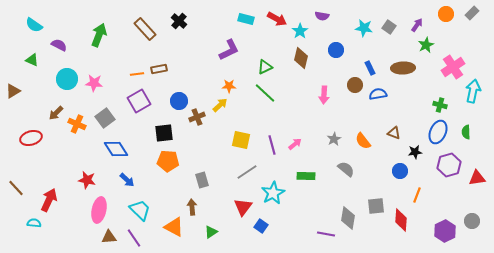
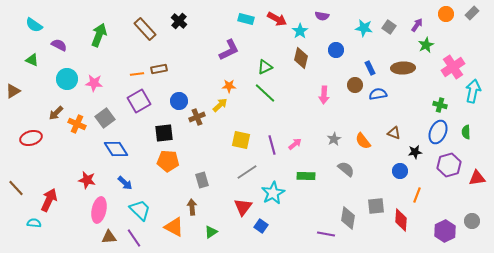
blue arrow at (127, 180): moved 2 px left, 3 px down
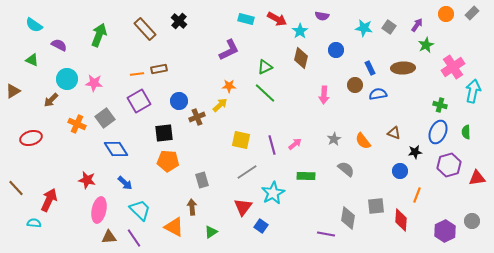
brown arrow at (56, 113): moved 5 px left, 13 px up
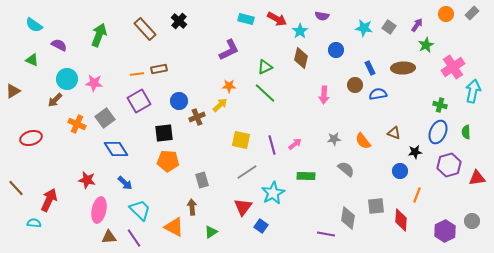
brown arrow at (51, 100): moved 4 px right
gray star at (334, 139): rotated 24 degrees clockwise
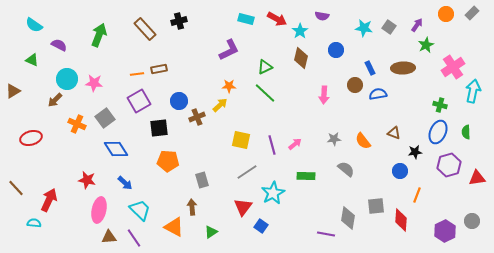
black cross at (179, 21): rotated 35 degrees clockwise
black square at (164, 133): moved 5 px left, 5 px up
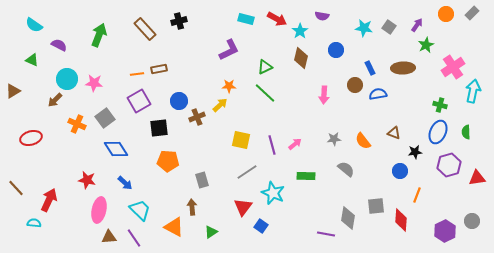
cyan star at (273, 193): rotated 20 degrees counterclockwise
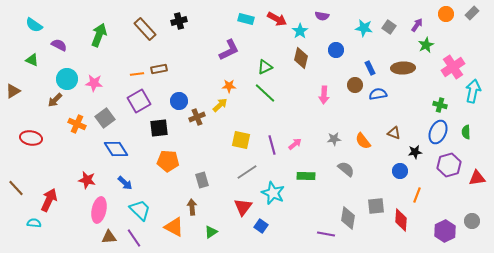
red ellipse at (31, 138): rotated 25 degrees clockwise
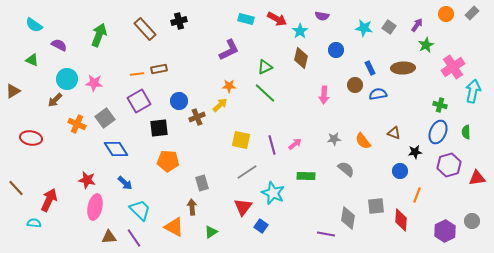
gray rectangle at (202, 180): moved 3 px down
pink ellipse at (99, 210): moved 4 px left, 3 px up
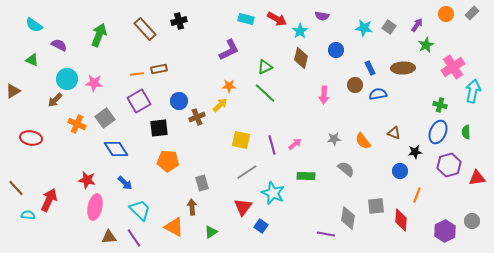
cyan semicircle at (34, 223): moved 6 px left, 8 px up
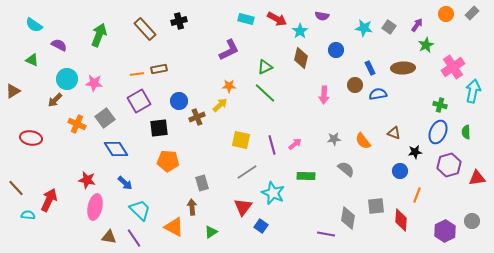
brown triangle at (109, 237): rotated 14 degrees clockwise
